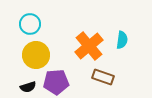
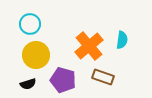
purple pentagon: moved 7 px right, 2 px up; rotated 20 degrees clockwise
black semicircle: moved 3 px up
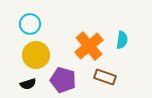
brown rectangle: moved 2 px right
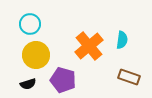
brown rectangle: moved 24 px right
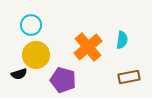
cyan circle: moved 1 px right, 1 px down
orange cross: moved 1 px left, 1 px down
brown rectangle: rotated 30 degrees counterclockwise
black semicircle: moved 9 px left, 10 px up
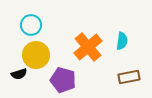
cyan semicircle: moved 1 px down
